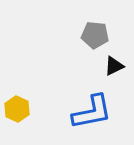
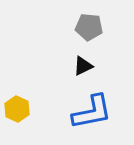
gray pentagon: moved 6 px left, 8 px up
black triangle: moved 31 px left
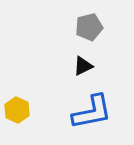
gray pentagon: rotated 20 degrees counterclockwise
yellow hexagon: moved 1 px down
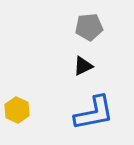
gray pentagon: rotated 8 degrees clockwise
blue L-shape: moved 2 px right, 1 px down
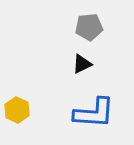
black triangle: moved 1 px left, 2 px up
blue L-shape: rotated 15 degrees clockwise
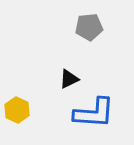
black triangle: moved 13 px left, 15 px down
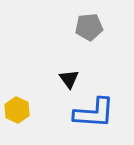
black triangle: rotated 40 degrees counterclockwise
